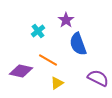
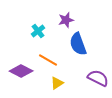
purple star: rotated 21 degrees clockwise
purple diamond: rotated 15 degrees clockwise
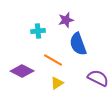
cyan cross: rotated 32 degrees clockwise
orange line: moved 5 px right
purple diamond: moved 1 px right
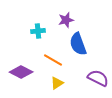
purple diamond: moved 1 px left, 1 px down
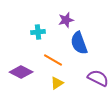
cyan cross: moved 1 px down
blue semicircle: moved 1 px right, 1 px up
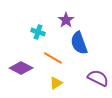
purple star: rotated 21 degrees counterclockwise
cyan cross: rotated 24 degrees clockwise
orange line: moved 2 px up
purple diamond: moved 4 px up
yellow triangle: moved 1 px left
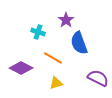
yellow triangle: rotated 16 degrees clockwise
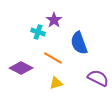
purple star: moved 12 px left
